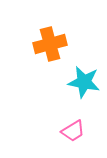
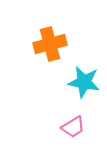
pink trapezoid: moved 4 px up
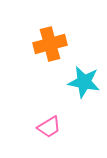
pink trapezoid: moved 24 px left
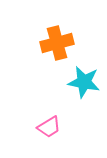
orange cross: moved 7 px right, 1 px up
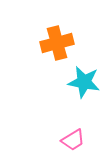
pink trapezoid: moved 24 px right, 13 px down
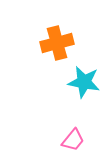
pink trapezoid: rotated 20 degrees counterclockwise
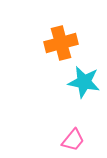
orange cross: moved 4 px right
